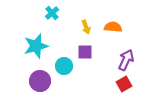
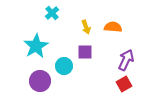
cyan star: rotated 15 degrees counterclockwise
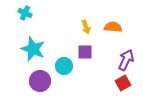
cyan cross: moved 27 px left; rotated 24 degrees counterclockwise
cyan star: moved 3 px left, 3 px down; rotated 20 degrees counterclockwise
red square: moved 1 px left, 1 px up
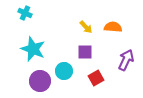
yellow arrow: rotated 24 degrees counterclockwise
cyan circle: moved 5 px down
red square: moved 27 px left, 5 px up
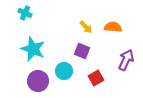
purple square: moved 3 px left, 1 px up; rotated 21 degrees clockwise
purple circle: moved 2 px left
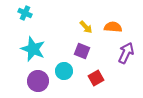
purple arrow: moved 7 px up
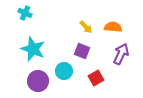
purple arrow: moved 5 px left, 1 px down
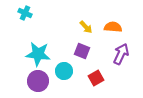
cyan star: moved 5 px right, 5 px down; rotated 15 degrees counterclockwise
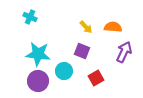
cyan cross: moved 5 px right, 4 px down
purple arrow: moved 3 px right, 2 px up
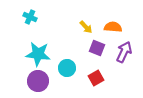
purple square: moved 15 px right, 3 px up
cyan circle: moved 3 px right, 3 px up
